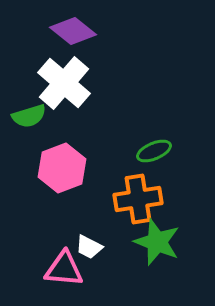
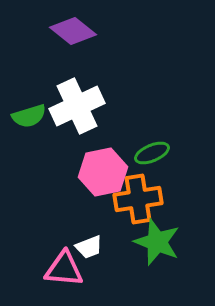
white cross: moved 13 px right, 23 px down; rotated 24 degrees clockwise
green ellipse: moved 2 px left, 2 px down
pink hexagon: moved 41 px right, 4 px down; rotated 9 degrees clockwise
white trapezoid: rotated 48 degrees counterclockwise
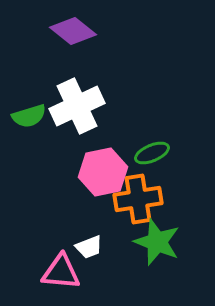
pink triangle: moved 3 px left, 3 px down
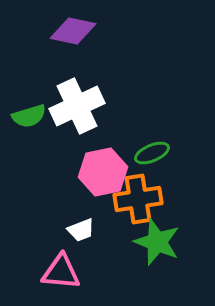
purple diamond: rotated 27 degrees counterclockwise
white trapezoid: moved 8 px left, 17 px up
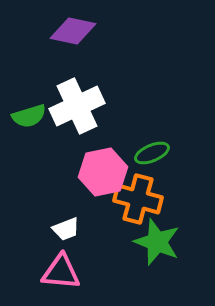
orange cross: rotated 24 degrees clockwise
white trapezoid: moved 15 px left, 1 px up
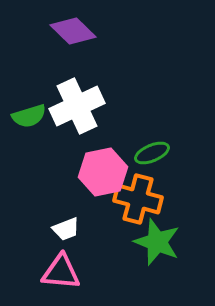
purple diamond: rotated 33 degrees clockwise
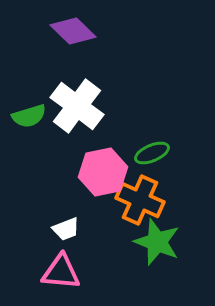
white cross: rotated 28 degrees counterclockwise
orange cross: moved 2 px right, 1 px down; rotated 9 degrees clockwise
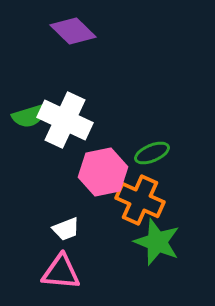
white cross: moved 12 px left, 14 px down; rotated 12 degrees counterclockwise
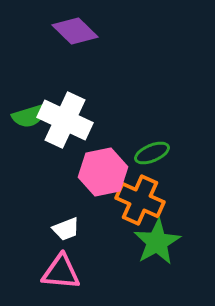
purple diamond: moved 2 px right
green star: rotated 21 degrees clockwise
